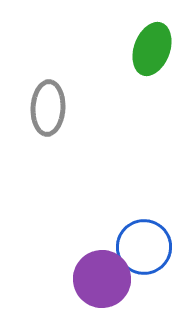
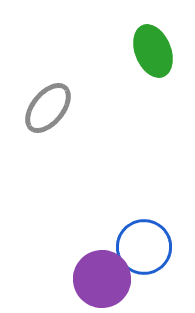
green ellipse: moved 1 px right, 2 px down; rotated 42 degrees counterclockwise
gray ellipse: rotated 36 degrees clockwise
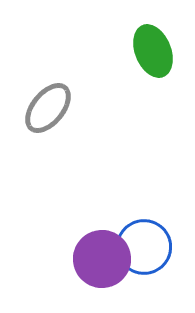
purple circle: moved 20 px up
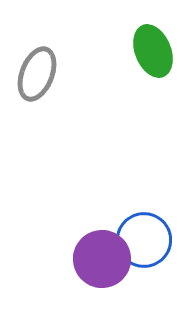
gray ellipse: moved 11 px left, 34 px up; rotated 18 degrees counterclockwise
blue circle: moved 7 px up
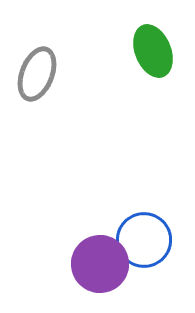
purple circle: moved 2 px left, 5 px down
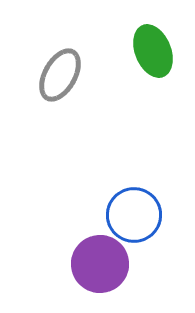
gray ellipse: moved 23 px right, 1 px down; rotated 8 degrees clockwise
blue circle: moved 10 px left, 25 px up
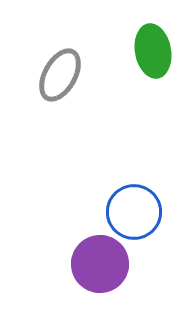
green ellipse: rotated 12 degrees clockwise
blue circle: moved 3 px up
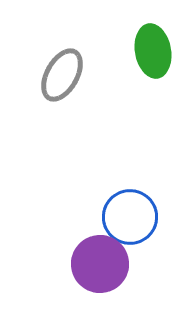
gray ellipse: moved 2 px right
blue circle: moved 4 px left, 5 px down
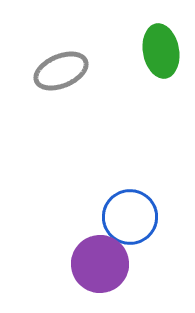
green ellipse: moved 8 px right
gray ellipse: moved 1 px left, 4 px up; rotated 38 degrees clockwise
